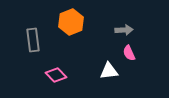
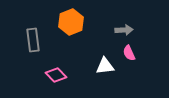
white triangle: moved 4 px left, 5 px up
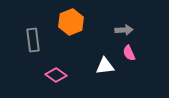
pink diamond: rotated 10 degrees counterclockwise
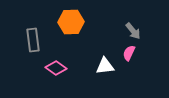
orange hexagon: rotated 20 degrees clockwise
gray arrow: moved 9 px right, 1 px down; rotated 54 degrees clockwise
pink semicircle: rotated 49 degrees clockwise
pink diamond: moved 7 px up
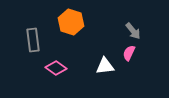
orange hexagon: rotated 20 degrees clockwise
